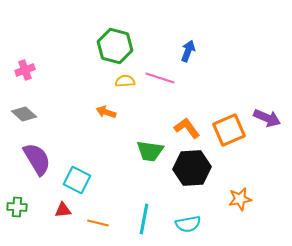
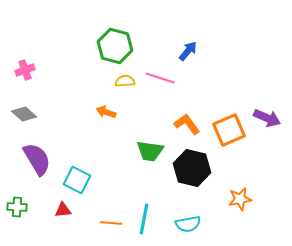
blue arrow: rotated 20 degrees clockwise
orange L-shape: moved 4 px up
black hexagon: rotated 18 degrees clockwise
orange line: moved 13 px right; rotated 10 degrees counterclockwise
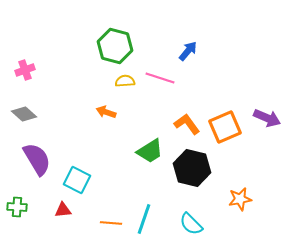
orange square: moved 4 px left, 3 px up
green trapezoid: rotated 40 degrees counterclockwise
cyan line: rotated 8 degrees clockwise
cyan semicircle: moved 3 px right; rotated 55 degrees clockwise
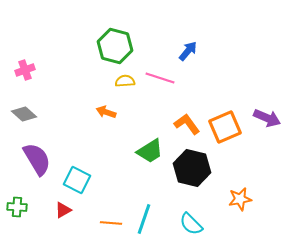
red triangle: rotated 24 degrees counterclockwise
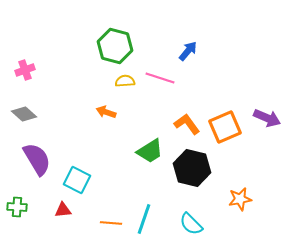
red triangle: rotated 24 degrees clockwise
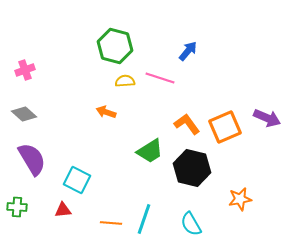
purple semicircle: moved 5 px left
cyan semicircle: rotated 15 degrees clockwise
